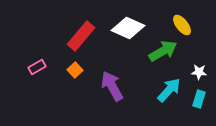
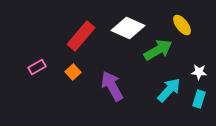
green arrow: moved 5 px left, 1 px up
orange square: moved 2 px left, 2 px down
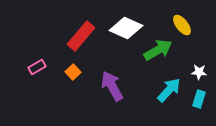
white diamond: moved 2 px left
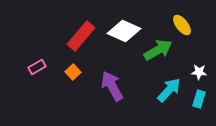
white diamond: moved 2 px left, 3 px down
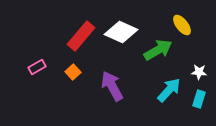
white diamond: moved 3 px left, 1 px down
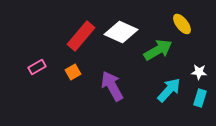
yellow ellipse: moved 1 px up
orange square: rotated 14 degrees clockwise
cyan rectangle: moved 1 px right, 1 px up
